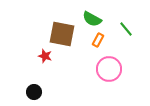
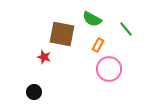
orange rectangle: moved 5 px down
red star: moved 1 px left, 1 px down
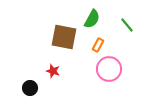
green semicircle: rotated 90 degrees counterclockwise
green line: moved 1 px right, 4 px up
brown square: moved 2 px right, 3 px down
red star: moved 9 px right, 14 px down
black circle: moved 4 px left, 4 px up
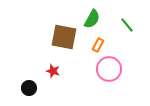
black circle: moved 1 px left
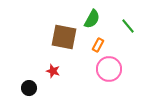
green line: moved 1 px right, 1 px down
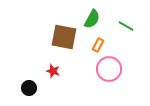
green line: moved 2 px left; rotated 21 degrees counterclockwise
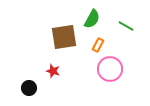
brown square: rotated 20 degrees counterclockwise
pink circle: moved 1 px right
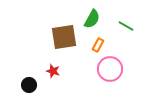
black circle: moved 3 px up
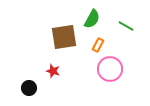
black circle: moved 3 px down
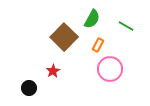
brown square: rotated 36 degrees counterclockwise
red star: rotated 24 degrees clockwise
